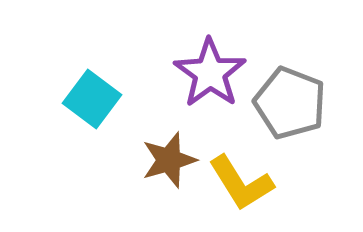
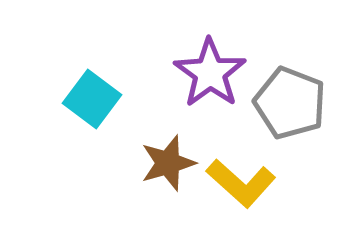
brown star: moved 1 px left, 3 px down
yellow L-shape: rotated 16 degrees counterclockwise
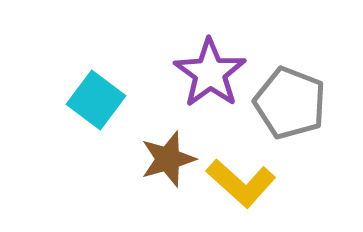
cyan square: moved 4 px right, 1 px down
brown star: moved 4 px up
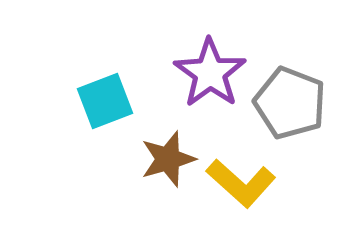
cyan square: moved 9 px right, 1 px down; rotated 32 degrees clockwise
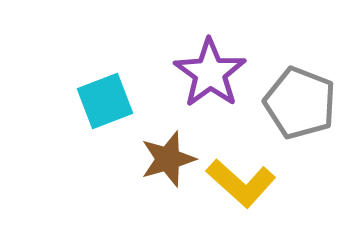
gray pentagon: moved 10 px right
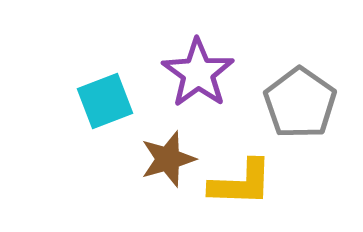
purple star: moved 12 px left
gray pentagon: rotated 14 degrees clockwise
yellow L-shape: rotated 40 degrees counterclockwise
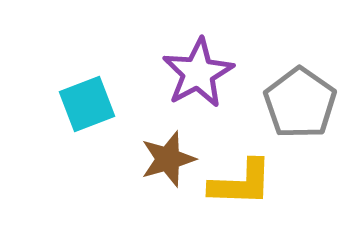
purple star: rotated 8 degrees clockwise
cyan square: moved 18 px left, 3 px down
